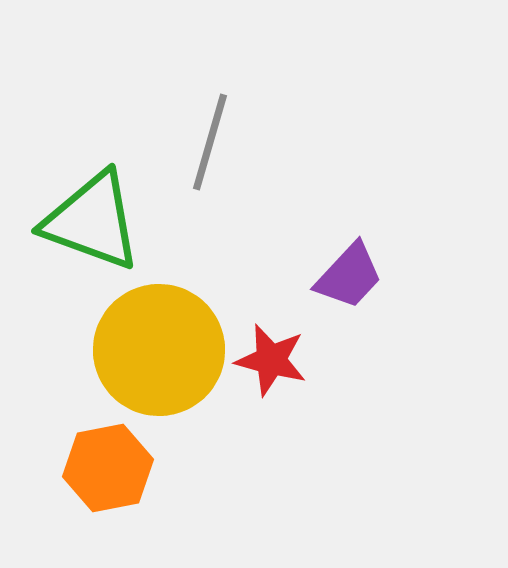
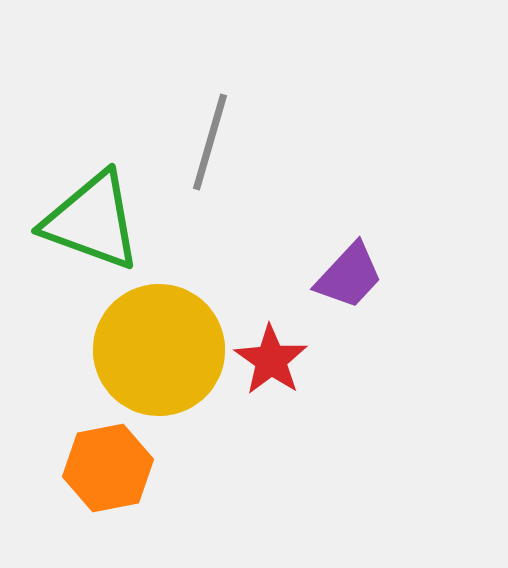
red star: rotated 20 degrees clockwise
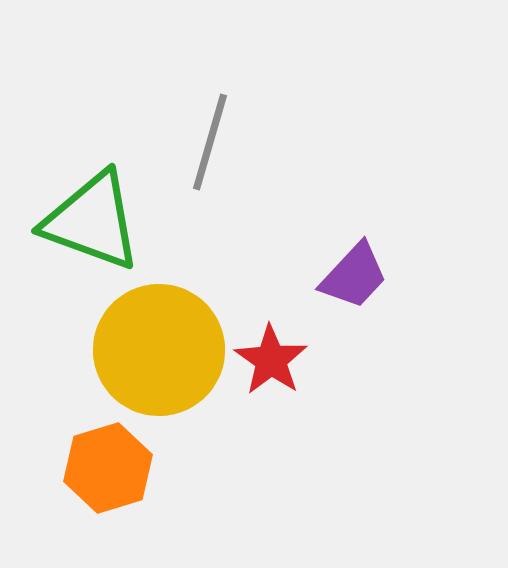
purple trapezoid: moved 5 px right
orange hexagon: rotated 6 degrees counterclockwise
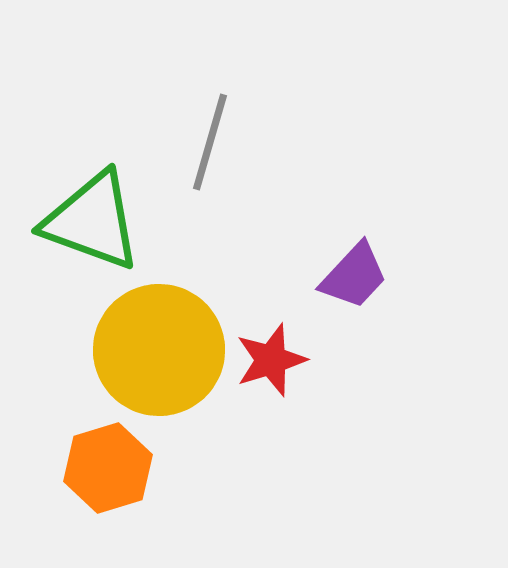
red star: rotated 20 degrees clockwise
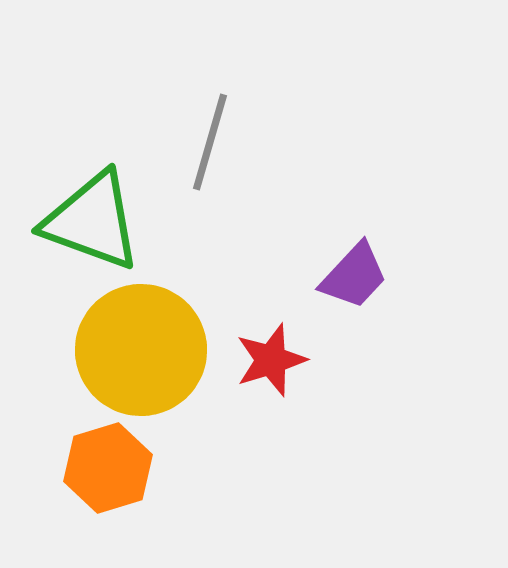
yellow circle: moved 18 px left
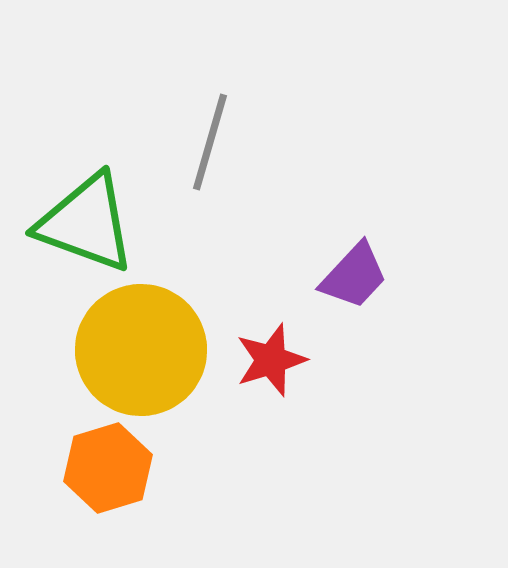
green triangle: moved 6 px left, 2 px down
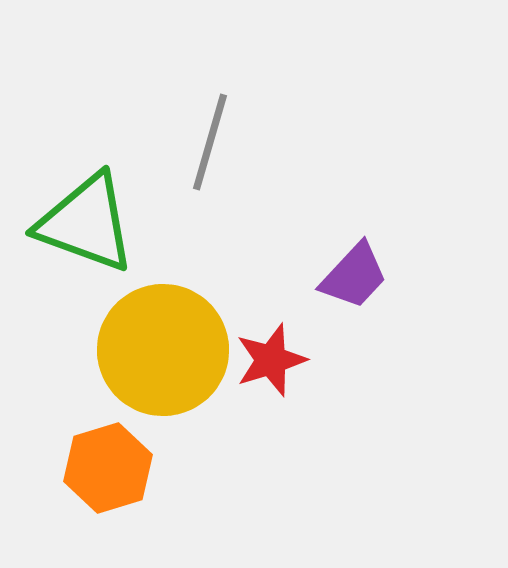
yellow circle: moved 22 px right
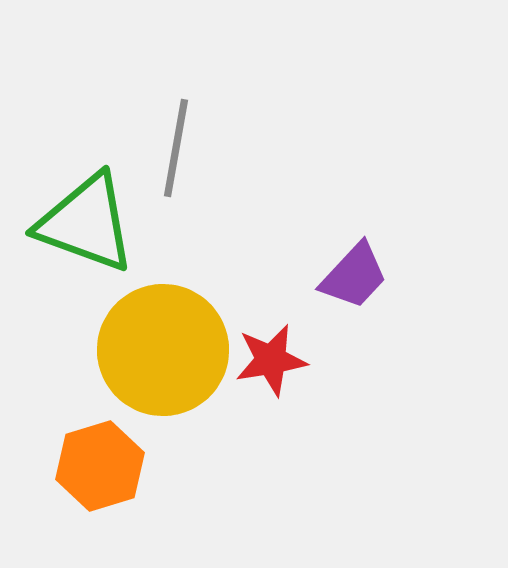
gray line: moved 34 px left, 6 px down; rotated 6 degrees counterclockwise
red star: rotated 8 degrees clockwise
orange hexagon: moved 8 px left, 2 px up
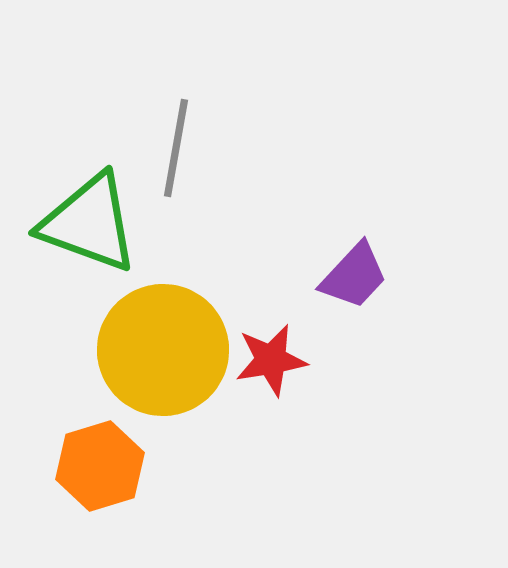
green triangle: moved 3 px right
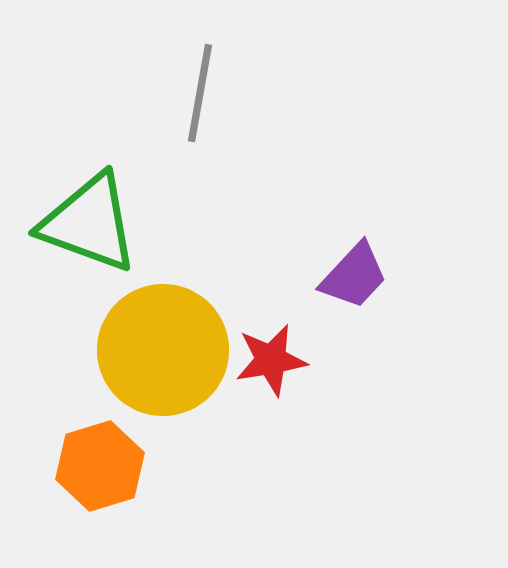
gray line: moved 24 px right, 55 px up
